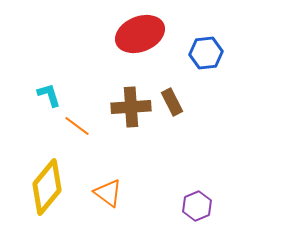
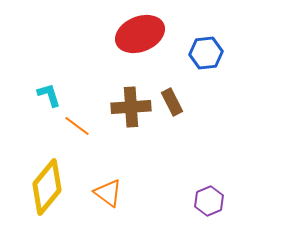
purple hexagon: moved 12 px right, 5 px up
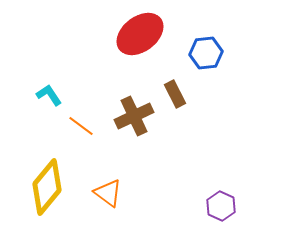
red ellipse: rotated 15 degrees counterclockwise
cyan L-shape: rotated 16 degrees counterclockwise
brown rectangle: moved 3 px right, 8 px up
brown cross: moved 3 px right, 9 px down; rotated 21 degrees counterclockwise
orange line: moved 4 px right
purple hexagon: moved 12 px right, 5 px down; rotated 12 degrees counterclockwise
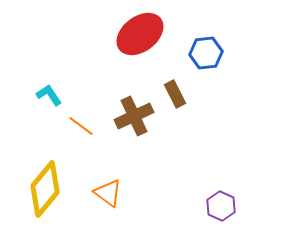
yellow diamond: moved 2 px left, 2 px down
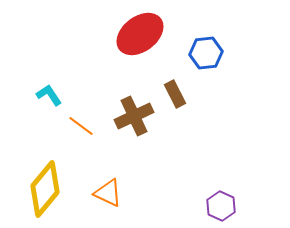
orange triangle: rotated 12 degrees counterclockwise
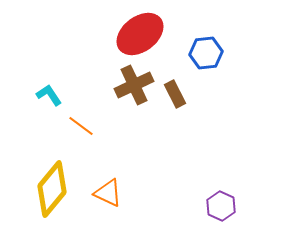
brown cross: moved 31 px up
yellow diamond: moved 7 px right
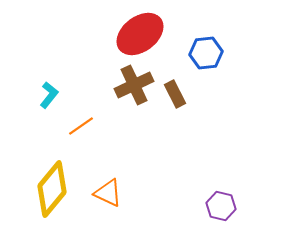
cyan L-shape: rotated 72 degrees clockwise
orange line: rotated 72 degrees counterclockwise
purple hexagon: rotated 12 degrees counterclockwise
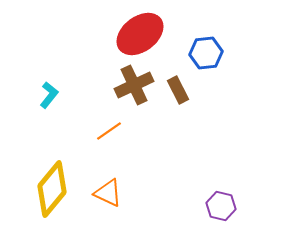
brown rectangle: moved 3 px right, 4 px up
orange line: moved 28 px right, 5 px down
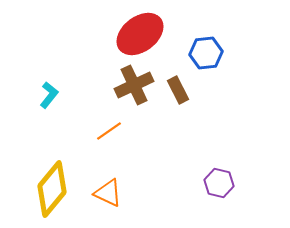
purple hexagon: moved 2 px left, 23 px up
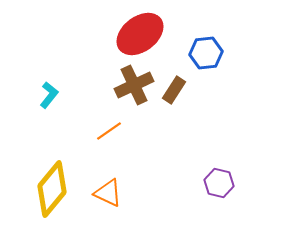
brown rectangle: moved 4 px left; rotated 60 degrees clockwise
